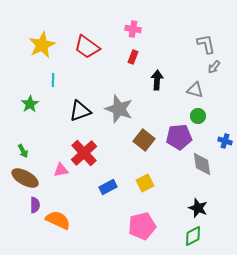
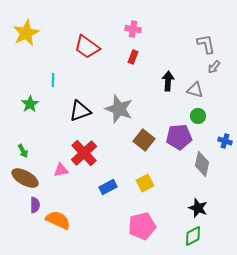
yellow star: moved 16 px left, 12 px up
black arrow: moved 11 px right, 1 px down
gray diamond: rotated 20 degrees clockwise
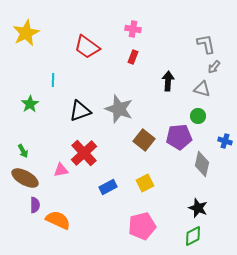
gray triangle: moved 7 px right, 1 px up
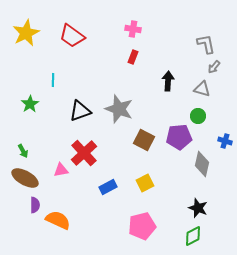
red trapezoid: moved 15 px left, 11 px up
brown square: rotated 10 degrees counterclockwise
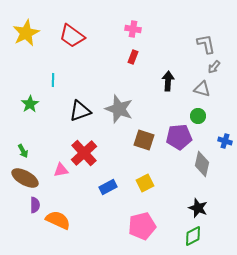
brown square: rotated 10 degrees counterclockwise
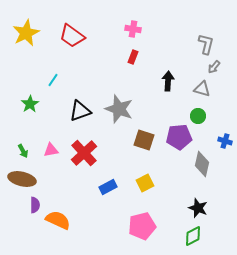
gray L-shape: rotated 25 degrees clockwise
cyan line: rotated 32 degrees clockwise
pink triangle: moved 10 px left, 20 px up
brown ellipse: moved 3 px left, 1 px down; rotated 16 degrees counterclockwise
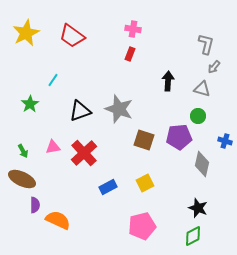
red rectangle: moved 3 px left, 3 px up
pink triangle: moved 2 px right, 3 px up
brown ellipse: rotated 12 degrees clockwise
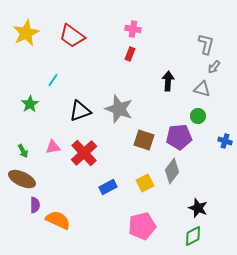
gray diamond: moved 30 px left, 7 px down; rotated 25 degrees clockwise
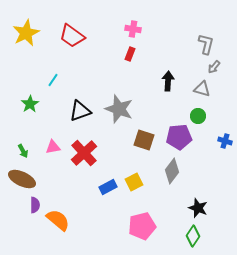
yellow square: moved 11 px left, 1 px up
orange semicircle: rotated 15 degrees clockwise
green diamond: rotated 30 degrees counterclockwise
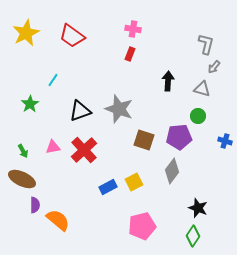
red cross: moved 3 px up
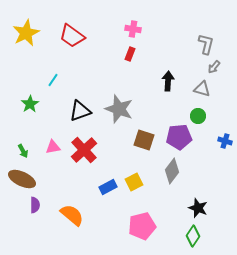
orange semicircle: moved 14 px right, 5 px up
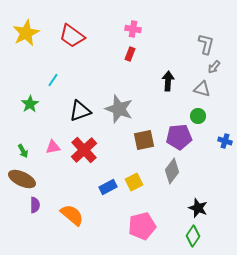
brown square: rotated 30 degrees counterclockwise
